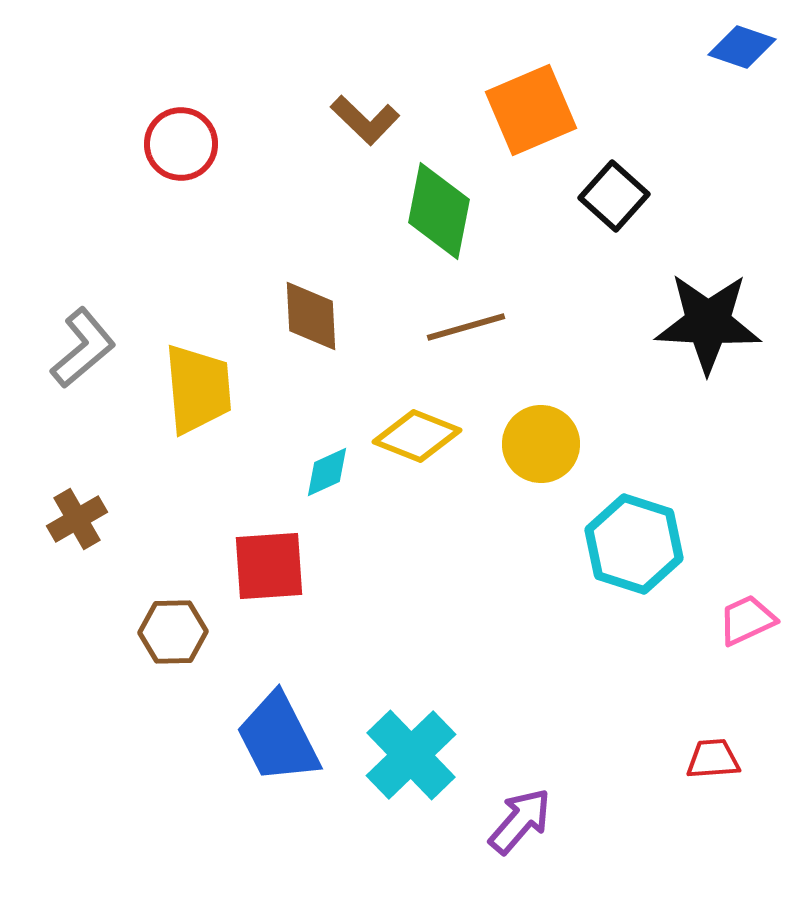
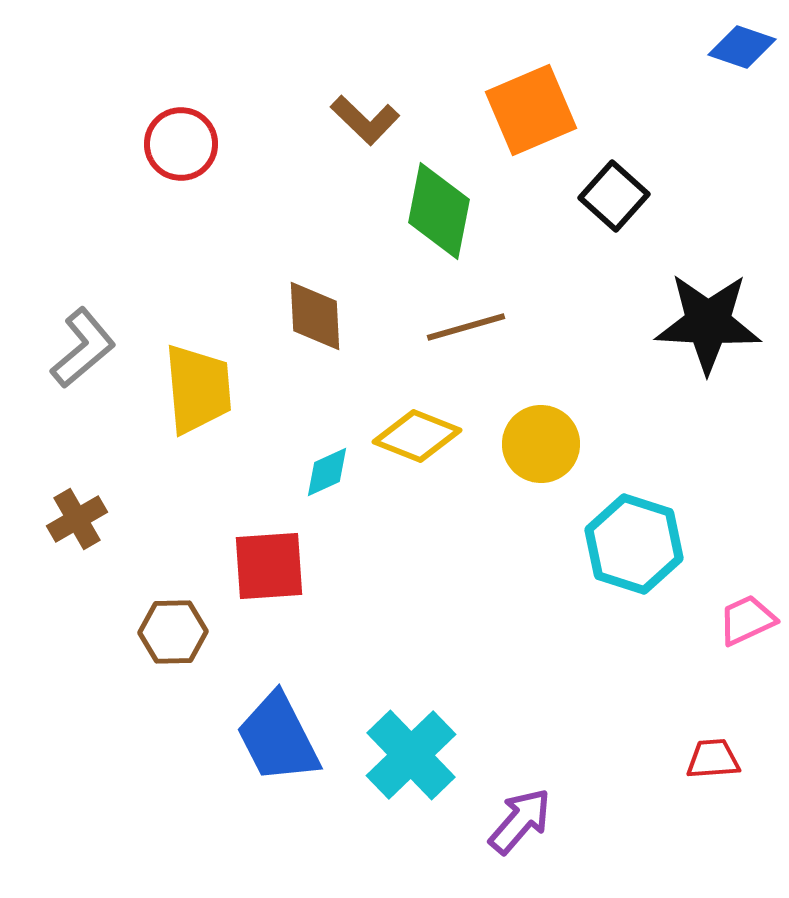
brown diamond: moved 4 px right
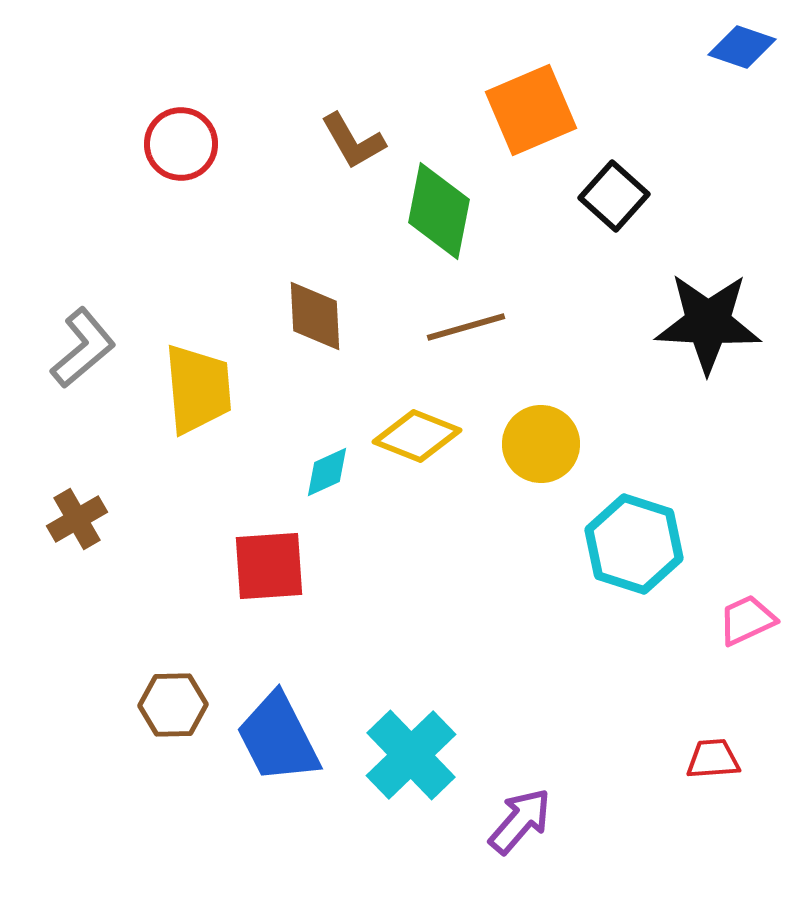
brown L-shape: moved 12 px left, 21 px down; rotated 16 degrees clockwise
brown hexagon: moved 73 px down
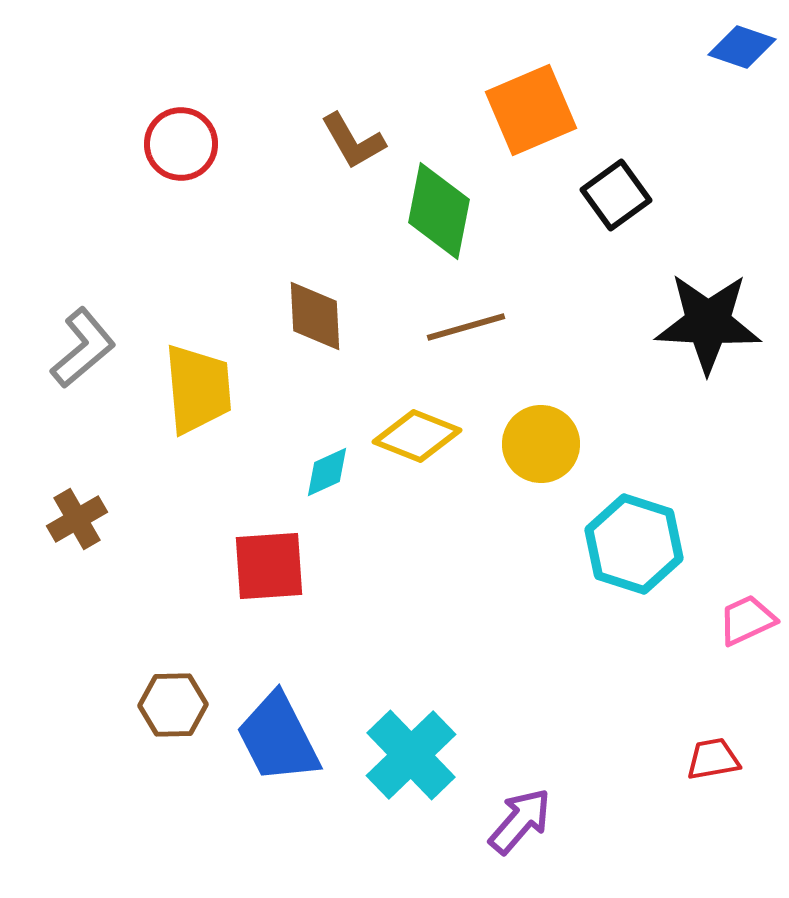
black square: moved 2 px right, 1 px up; rotated 12 degrees clockwise
red trapezoid: rotated 6 degrees counterclockwise
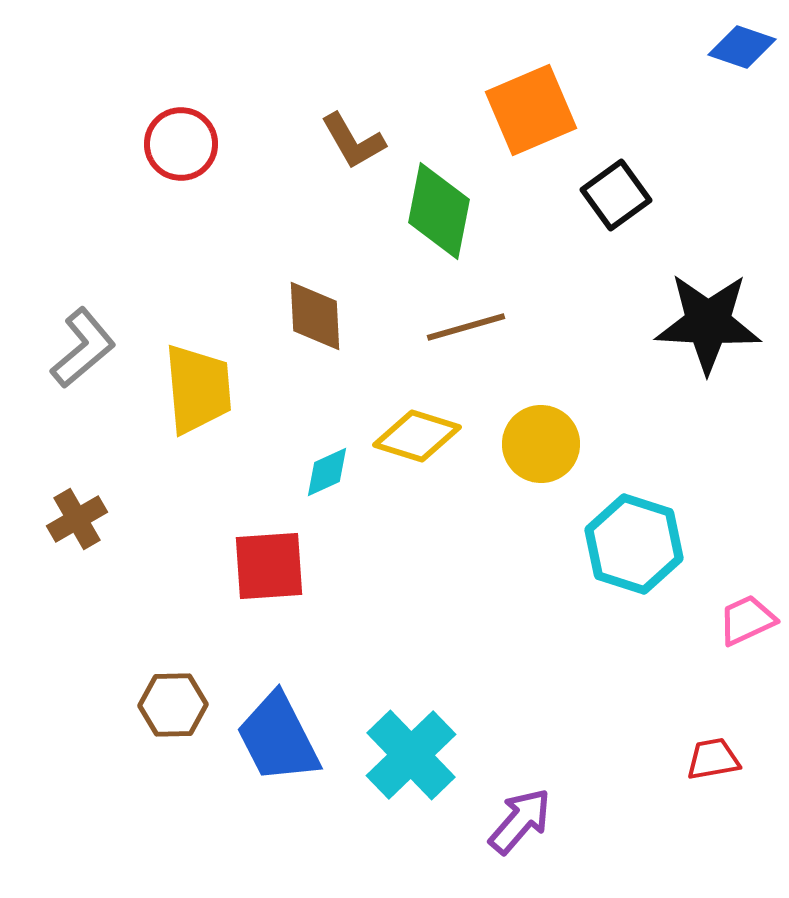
yellow diamond: rotated 4 degrees counterclockwise
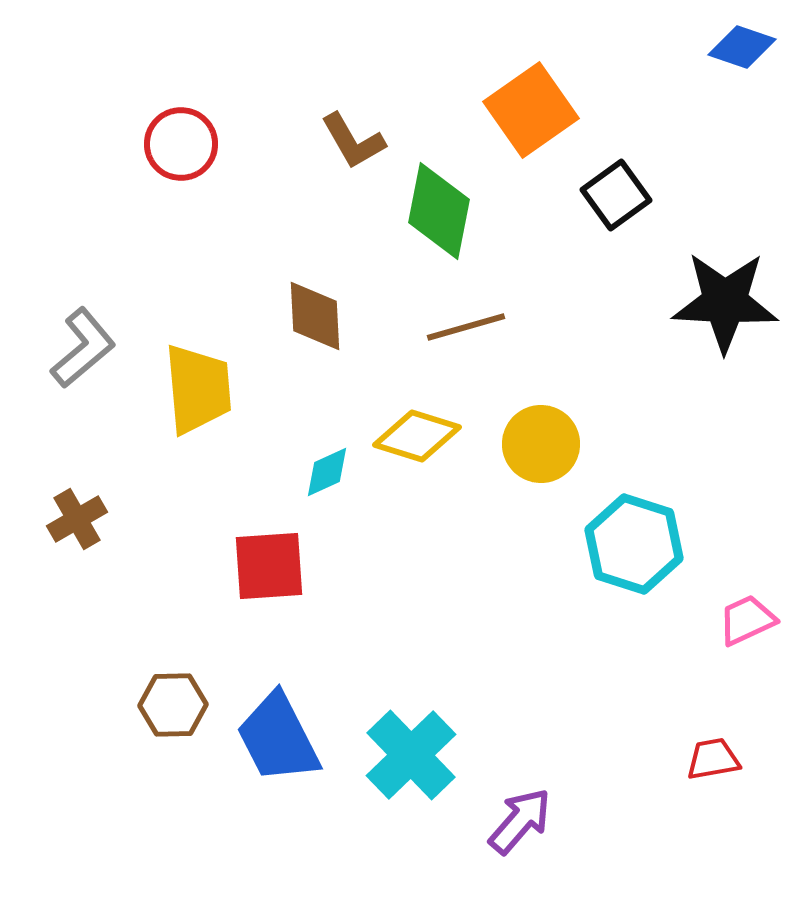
orange square: rotated 12 degrees counterclockwise
black star: moved 17 px right, 21 px up
